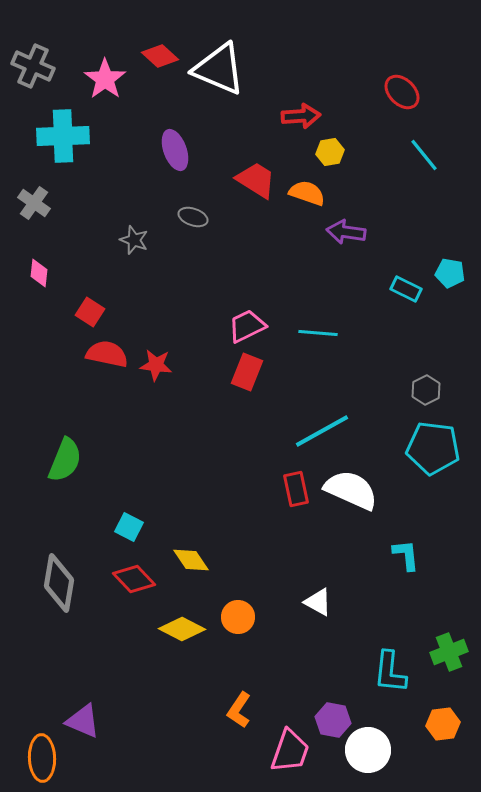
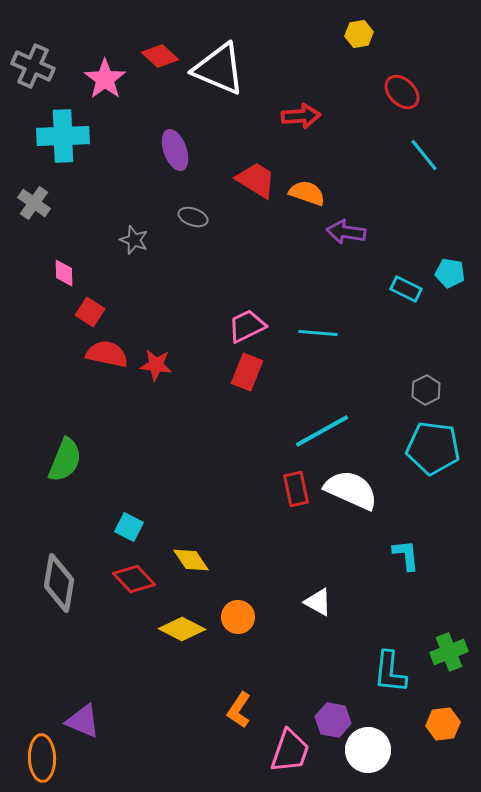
yellow hexagon at (330, 152): moved 29 px right, 118 px up
pink diamond at (39, 273): moved 25 px right; rotated 8 degrees counterclockwise
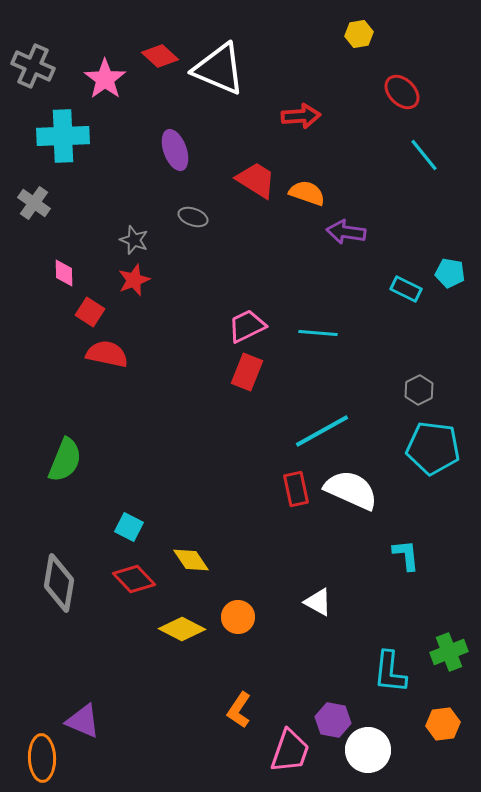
red star at (156, 365): moved 22 px left, 85 px up; rotated 28 degrees counterclockwise
gray hexagon at (426, 390): moved 7 px left
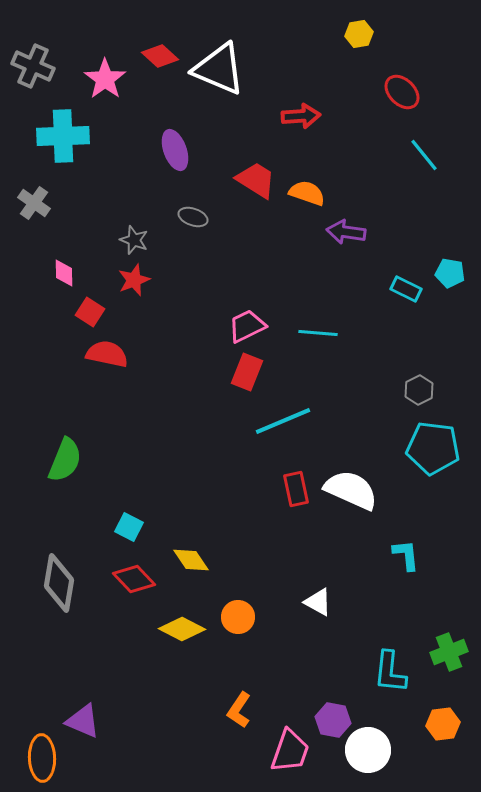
cyan line at (322, 431): moved 39 px left, 10 px up; rotated 6 degrees clockwise
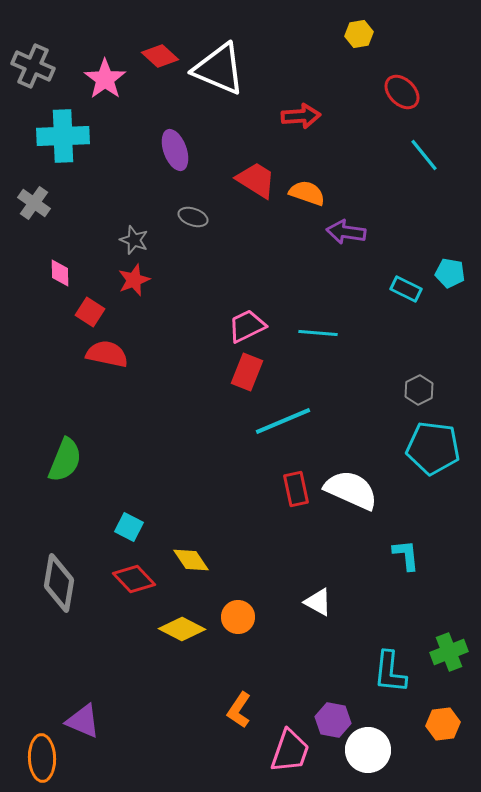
pink diamond at (64, 273): moved 4 px left
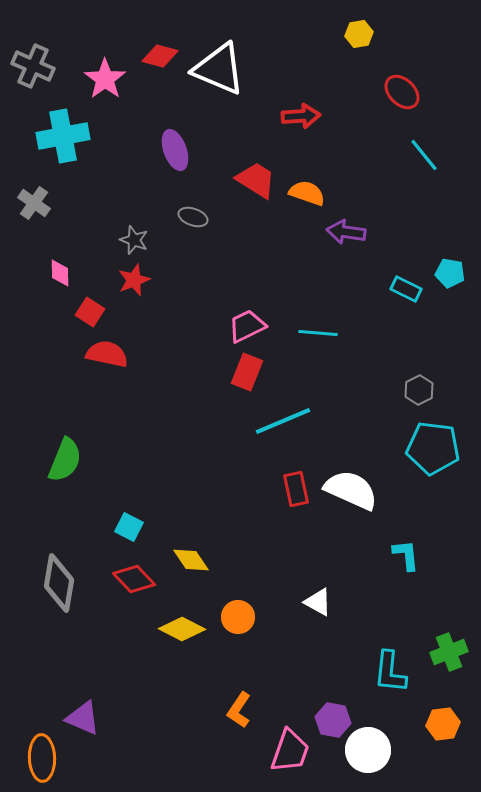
red diamond at (160, 56): rotated 27 degrees counterclockwise
cyan cross at (63, 136): rotated 9 degrees counterclockwise
purple triangle at (83, 721): moved 3 px up
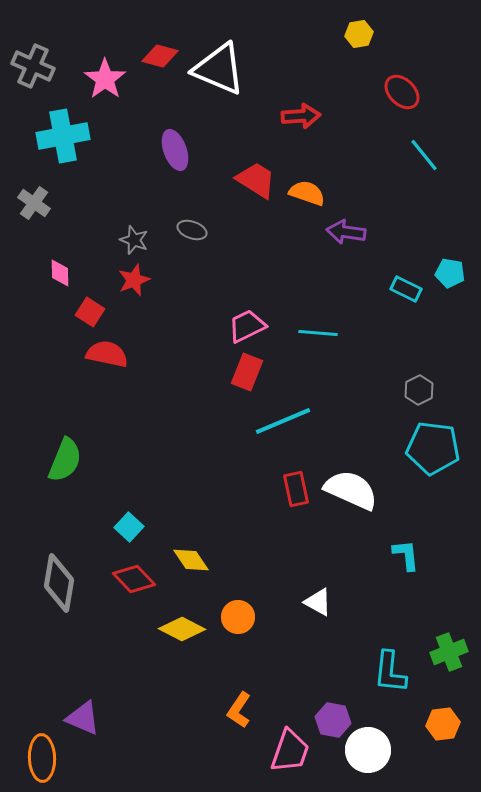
gray ellipse at (193, 217): moved 1 px left, 13 px down
cyan square at (129, 527): rotated 16 degrees clockwise
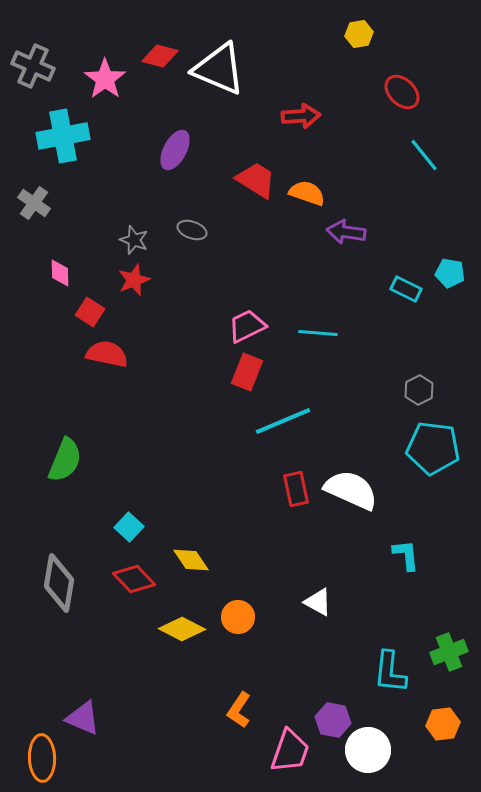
purple ellipse at (175, 150): rotated 48 degrees clockwise
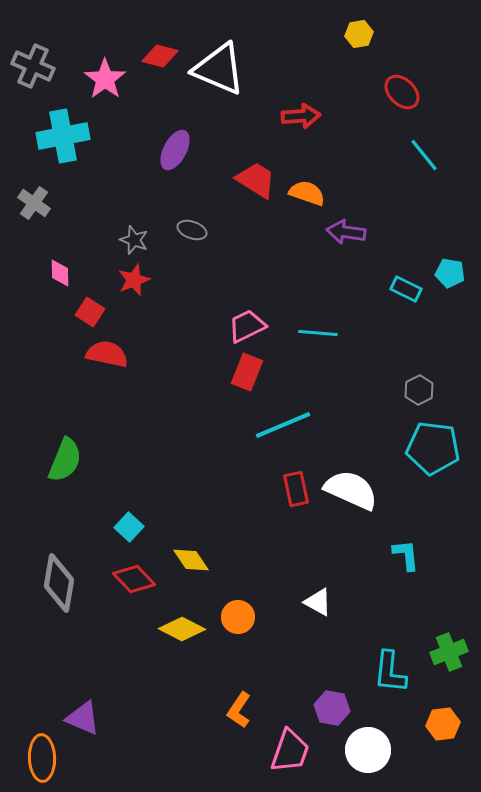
cyan line at (283, 421): moved 4 px down
purple hexagon at (333, 720): moved 1 px left, 12 px up
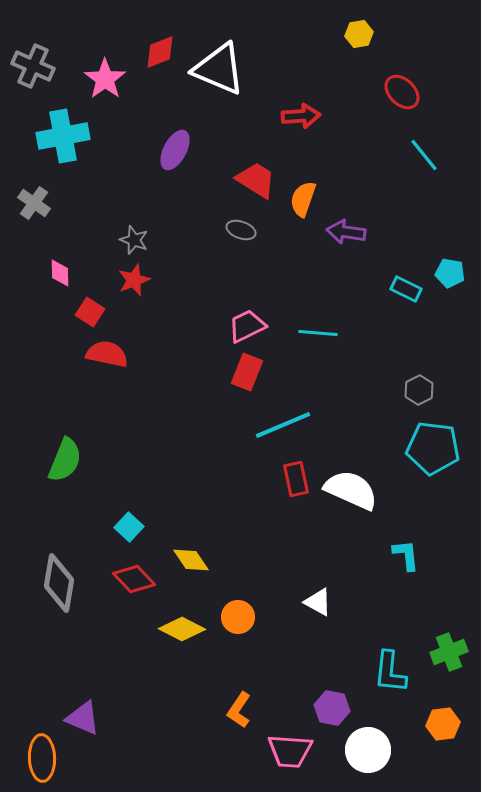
red diamond at (160, 56): moved 4 px up; rotated 36 degrees counterclockwise
orange semicircle at (307, 193): moved 4 px left, 6 px down; rotated 90 degrees counterclockwise
gray ellipse at (192, 230): moved 49 px right
red rectangle at (296, 489): moved 10 px up
pink trapezoid at (290, 751): rotated 75 degrees clockwise
